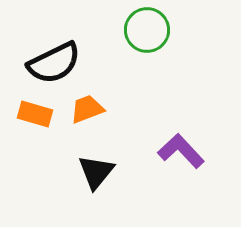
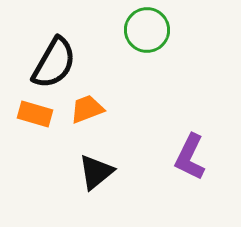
black semicircle: rotated 34 degrees counterclockwise
purple L-shape: moved 9 px right, 6 px down; rotated 111 degrees counterclockwise
black triangle: rotated 12 degrees clockwise
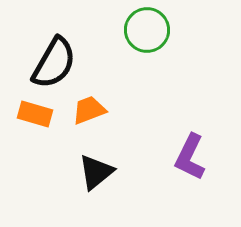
orange trapezoid: moved 2 px right, 1 px down
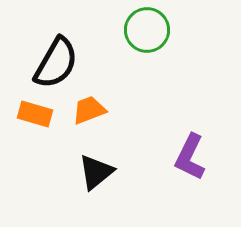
black semicircle: moved 2 px right
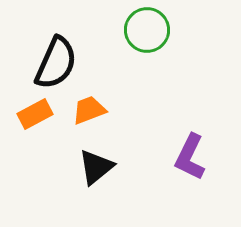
black semicircle: rotated 6 degrees counterclockwise
orange rectangle: rotated 44 degrees counterclockwise
black triangle: moved 5 px up
